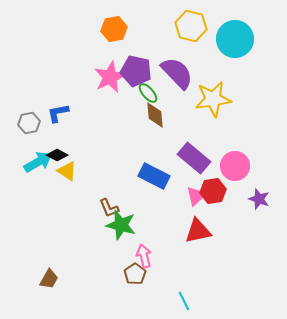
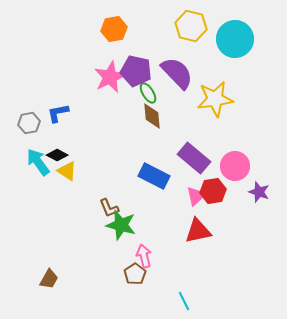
green ellipse: rotated 10 degrees clockwise
yellow star: moved 2 px right
brown diamond: moved 3 px left, 1 px down
cyan arrow: rotated 96 degrees counterclockwise
purple star: moved 7 px up
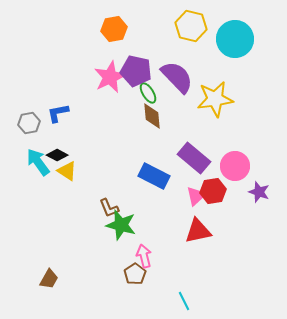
purple semicircle: moved 4 px down
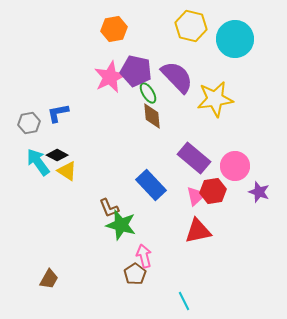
blue rectangle: moved 3 px left, 9 px down; rotated 20 degrees clockwise
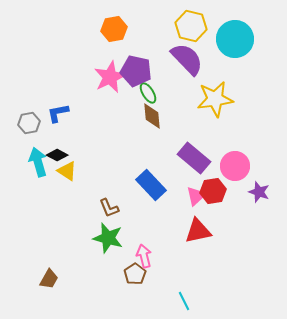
purple semicircle: moved 10 px right, 18 px up
cyan arrow: rotated 20 degrees clockwise
green star: moved 13 px left, 13 px down
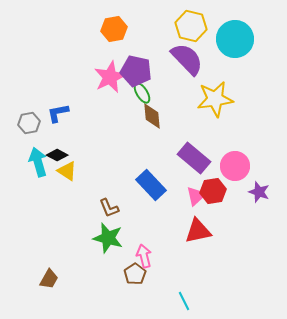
green ellipse: moved 6 px left
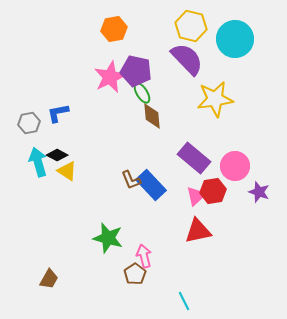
brown L-shape: moved 22 px right, 28 px up
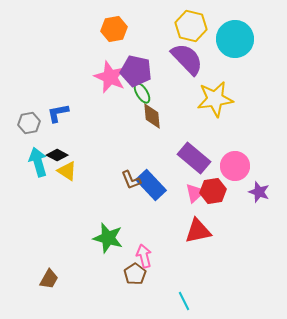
pink star: rotated 24 degrees counterclockwise
pink triangle: moved 1 px left, 3 px up
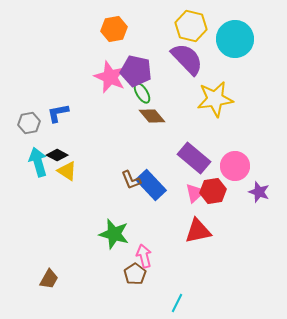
brown diamond: rotated 36 degrees counterclockwise
green star: moved 6 px right, 4 px up
cyan line: moved 7 px left, 2 px down; rotated 54 degrees clockwise
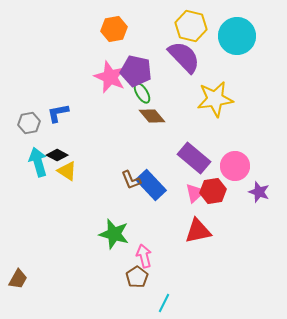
cyan circle: moved 2 px right, 3 px up
purple semicircle: moved 3 px left, 2 px up
brown pentagon: moved 2 px right, 3 px down
brown trapezoid: moved 31 px left
cyan line: moved 13 px left
